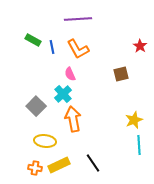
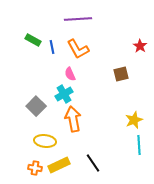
cyan cross: moved 1 px right; rotated 12 degrees clockwise
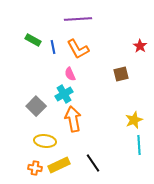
blue line: moved 1 px right
